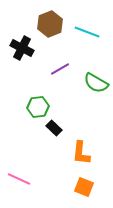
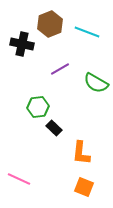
black cross: moved 4 px up; rotated 15 degrees counterclockwise
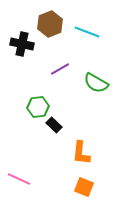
black rectangle: moved 3 px up
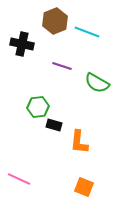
brown hexagon: moved 5 px right, 3 px up
purple line: moved 2 px right, 3 px up; rotated 48 degrees clockwise
green semicircle: moved 1 px right
black rectangle: rotated 28 degrees counterclockwise
orange L-shape: moved 2 px left, 11 px up
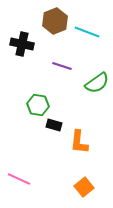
green semicircle: rotated 65 degrees counterclockwise
green hexagon: moved 2 px up; rotated 15 degrees clockwise
orange square: rotated 30 degrees clockwise
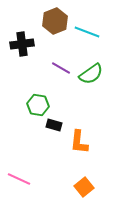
black cross: rotated 20 degrees counterclockwise
purple line: moved 1 px left, 2 px down; rotated 12 degrees clockwise
green semicircle: moved 6 px left, 9 px up
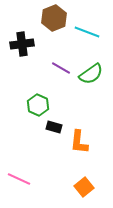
brown hexagon: moved 1 px left, 3 px up
green hexagon: rotated 15 degrees clockwise
black rectangle: moved 2 px down
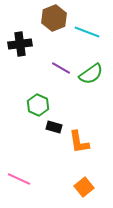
black cross: moved 2 px left
orange L-shape: rotated 15 degrees counterclockwise
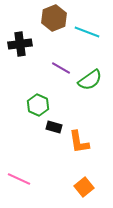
green semicircle: moved 1 px left, 6 px down
